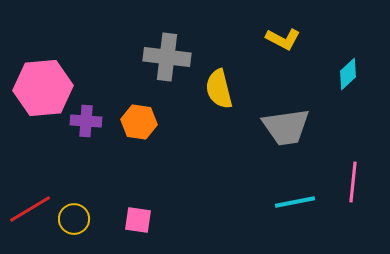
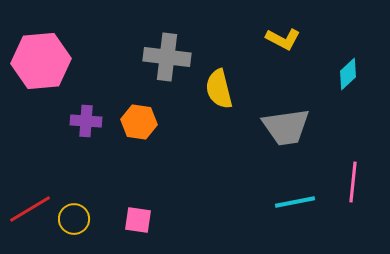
pink hexagon: moved 2 px left, 27 px up
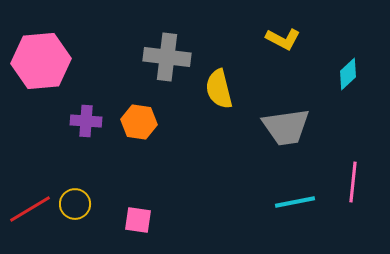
yellow circle: moved 1 px right, 15 px up
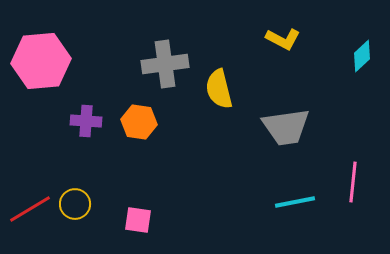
gray cross: moved 2 px left, 7 px down; rotated 15 degrees counterclockwise
cyan diamond: moved 14 px right, 18 px up
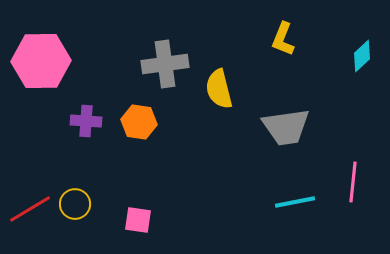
yellow L-shape: rotated 84 degrees clockwise
pink hexagon: rotated 4 degrees clockwise
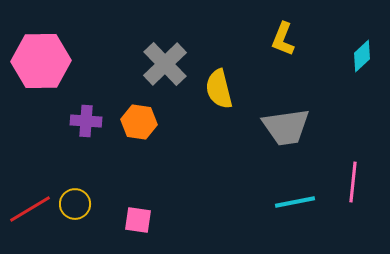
gray cross: rotated 36 degrees counterclockwise
